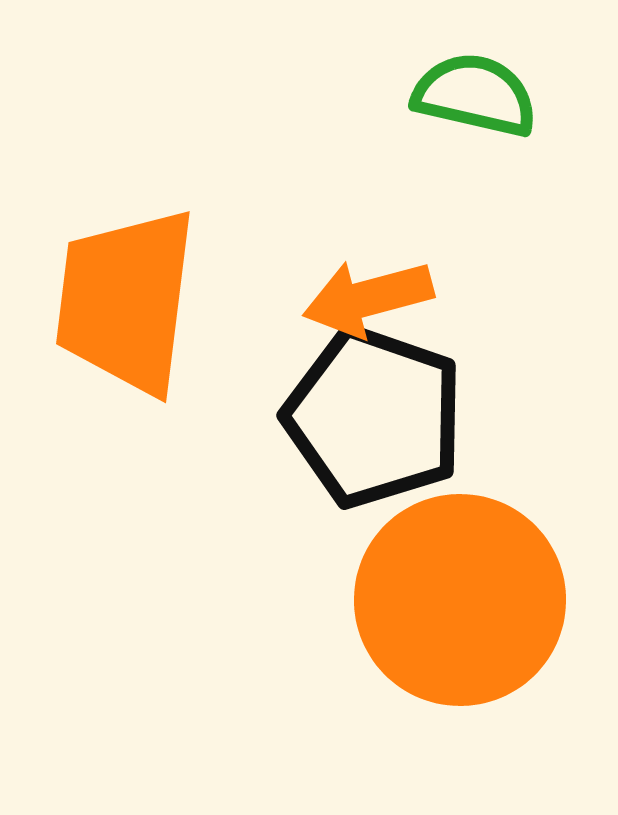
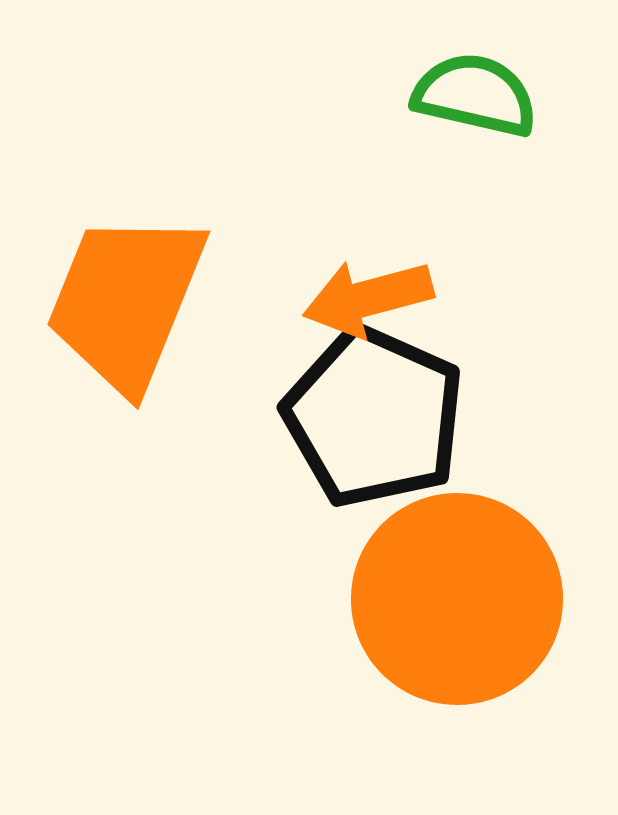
orange trapezoid: rotated 15 degrees clockwise
black pentagon: rotated 5 degrees clockwise
orange circle: moved 3 px left, 1 px up
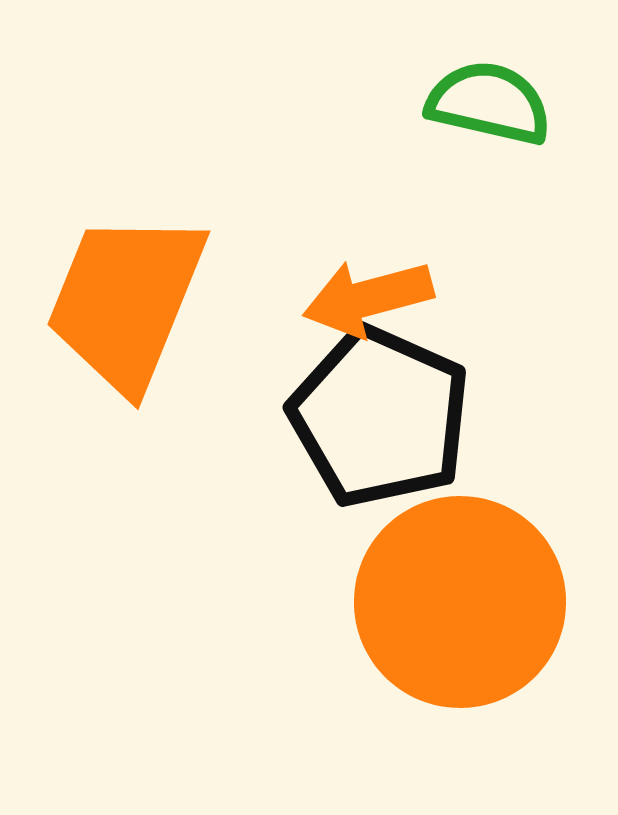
green semicircle: moved 14 px right, 8 px down
black pentagon: moved 6 px right
orange circle: moved 3 px right, 3 px down
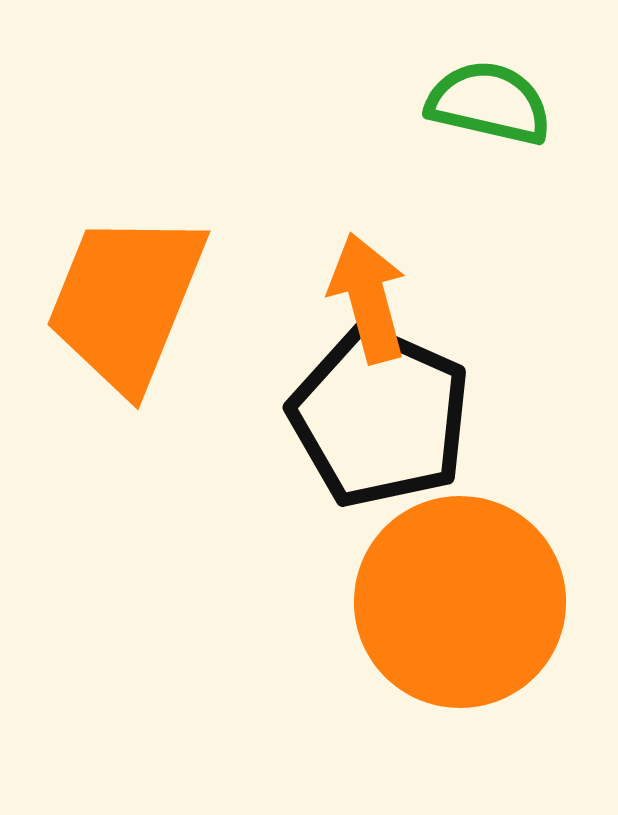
orange arrow: rotated 90 degrees clockwise
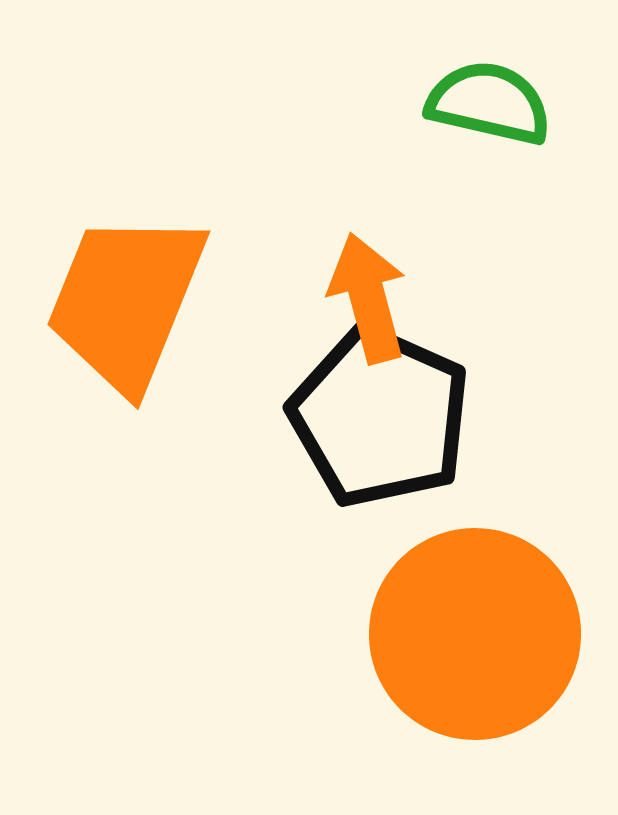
orange circle: moved 15 px right, 32 px down
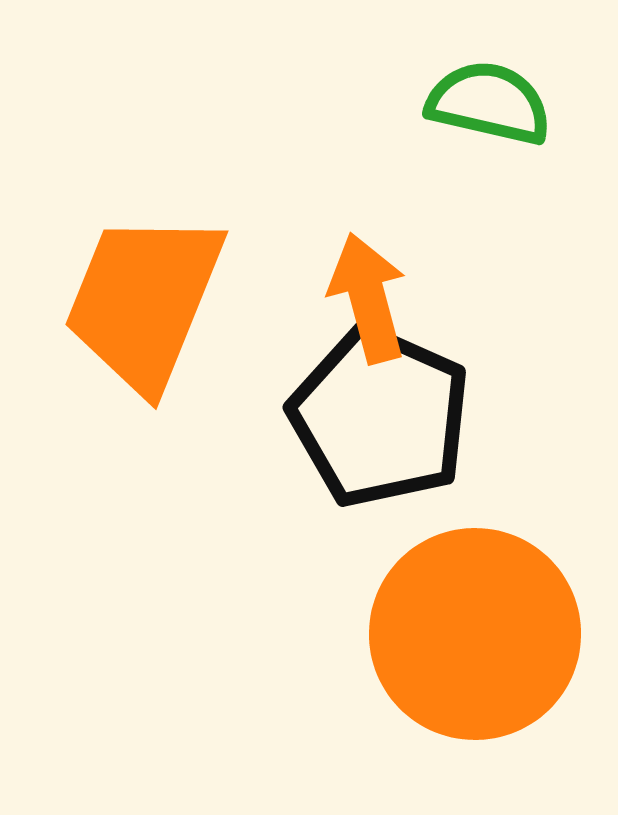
orange trapezoid: moved 18 px right
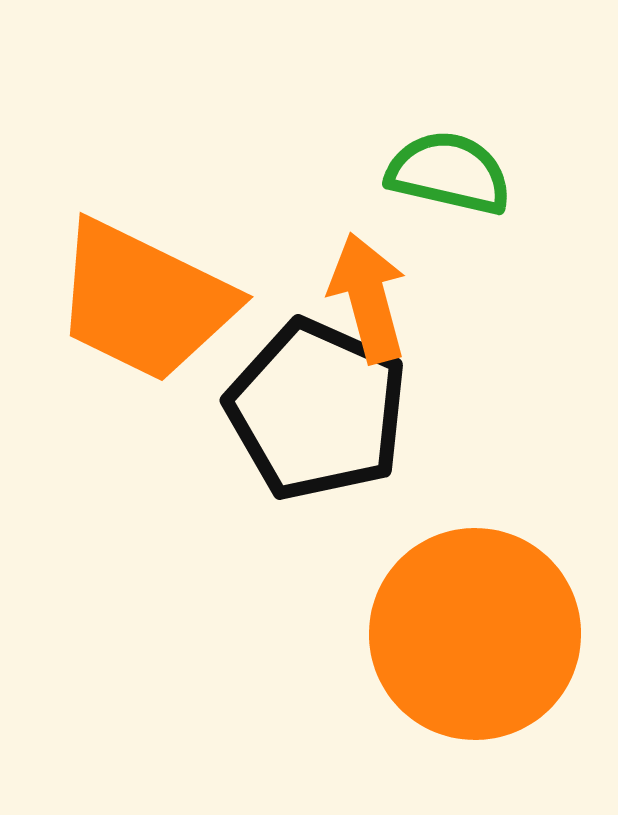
green semicircle: moved 40 px left, 70 px down
orange trapezoid: rotated 86 degrees counterclockwise
black pentagon: moved 63 px left, 7 px up
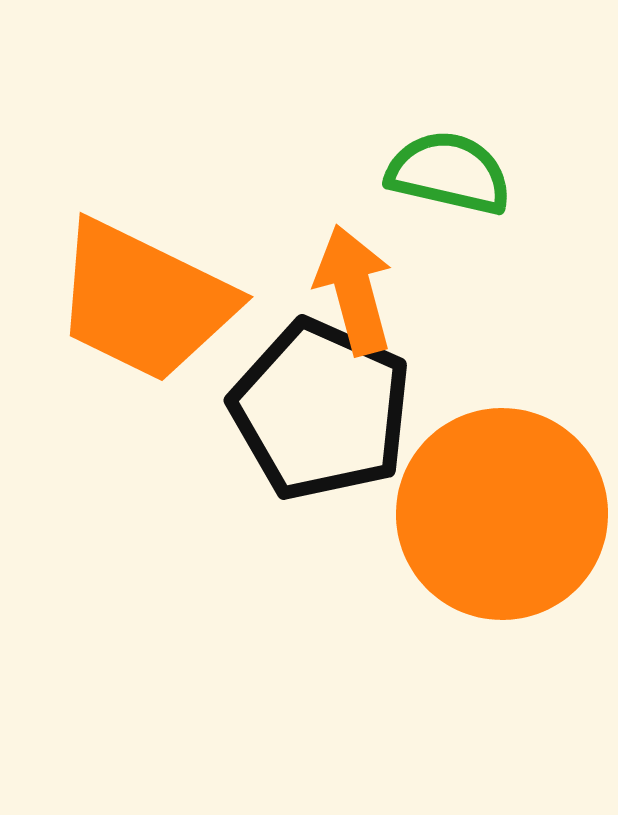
orange arrow: moved 14 px left, 8 px up
black pentagon: moved 4 px right
orange circle: moved 27 px right, 120 px up
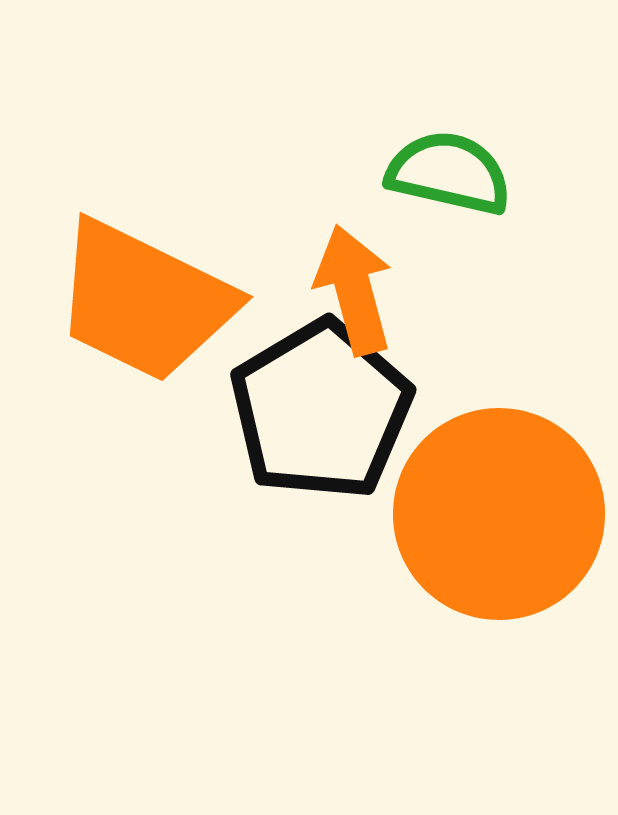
black pentagon: rotated 17 degrees clockwise
orange circle: moved 3 px left
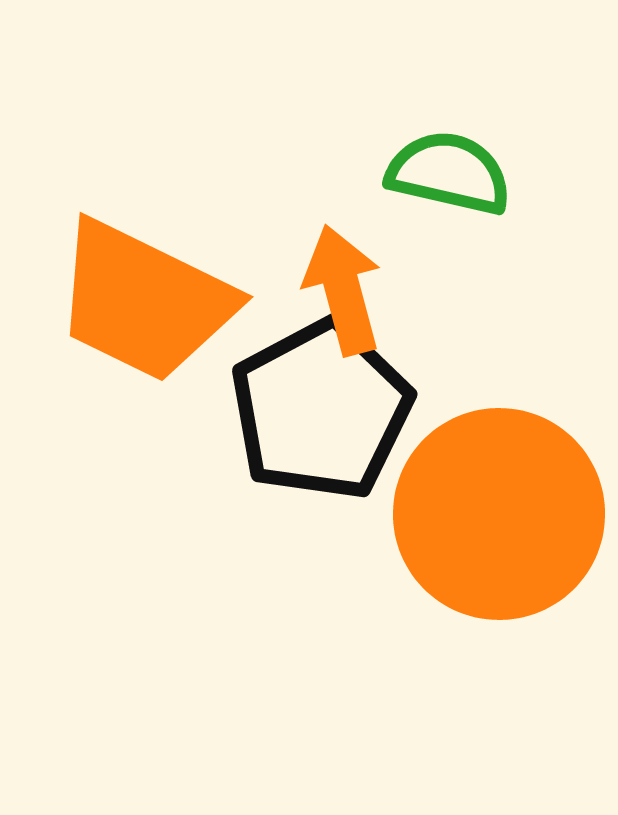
orange arrow: moved 11 px left
black pentagon: rotated 3 degrees clockwise
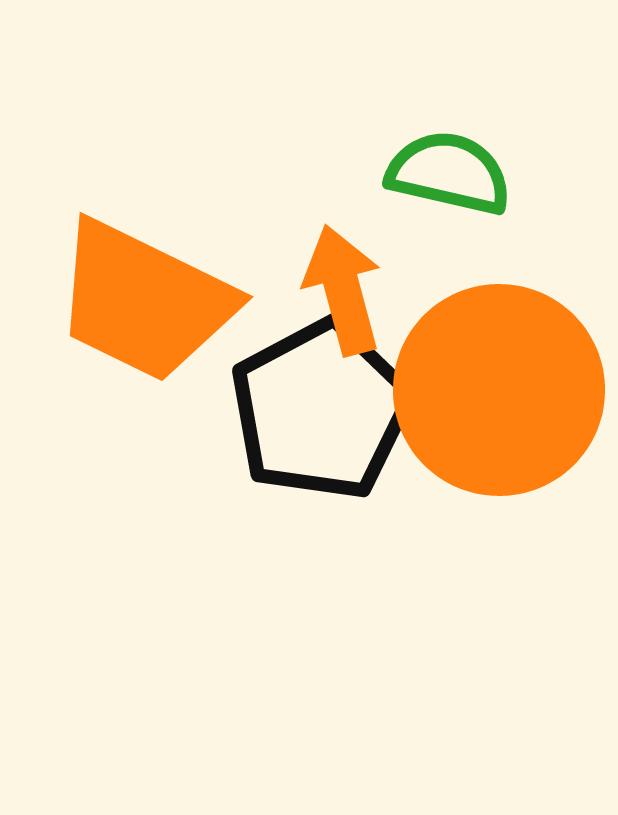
orange circle: moved 124 px up
